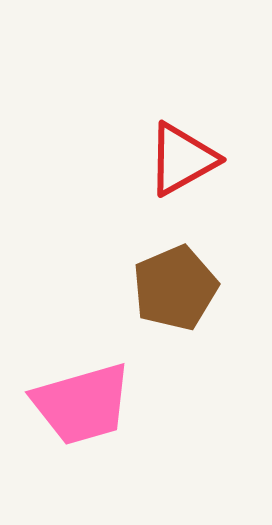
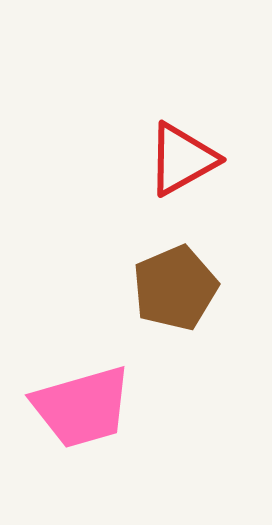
pink trapezoid: moved 3 px down
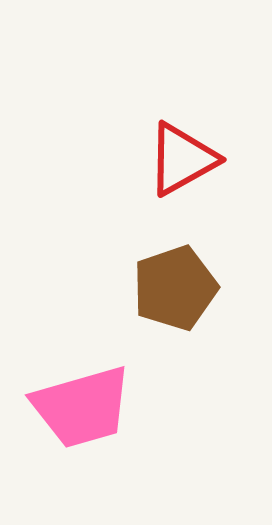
brown pentagon: rotated 4 degrees clockwise
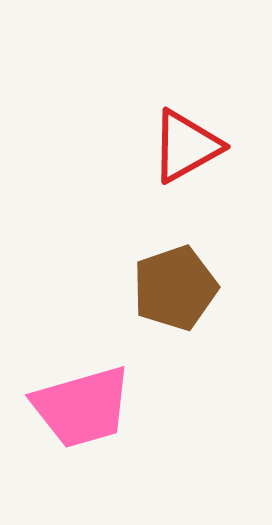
red triangle: moved 4 px right, 13 px up
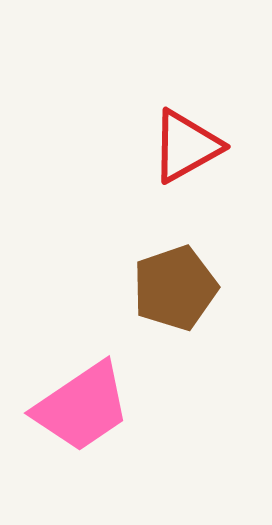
pink trapezoid: rotated 18 degrees counterclockwise
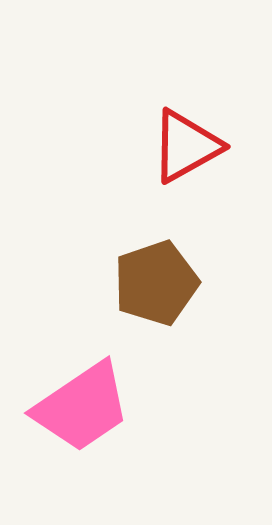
brown pentagon: moved 19 px left, 5 px up
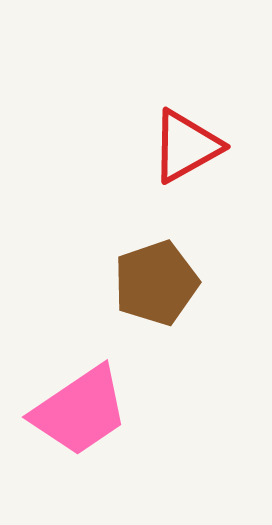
pink trapezoid: moved 2 px left, 4 px down
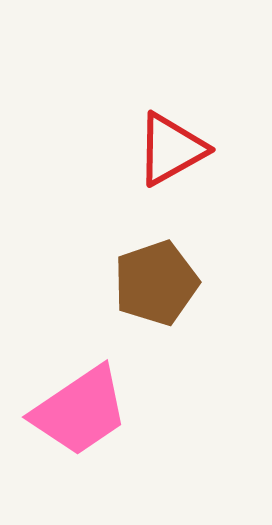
red triangle: moved 15 px left, 3 px down
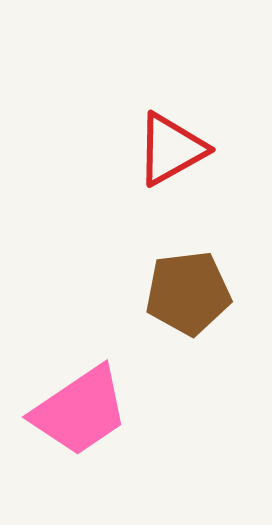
brown pentagon: moved 32 px right, 10 px down; rotated 12 degrees clockwise
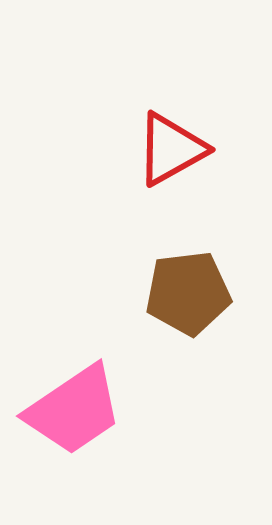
pink trapezoid: moved 6 px left, 1 px up
